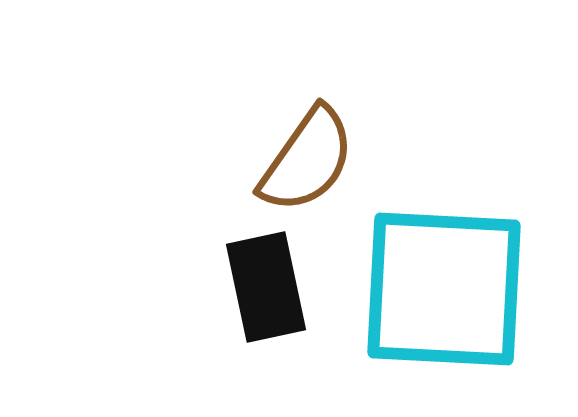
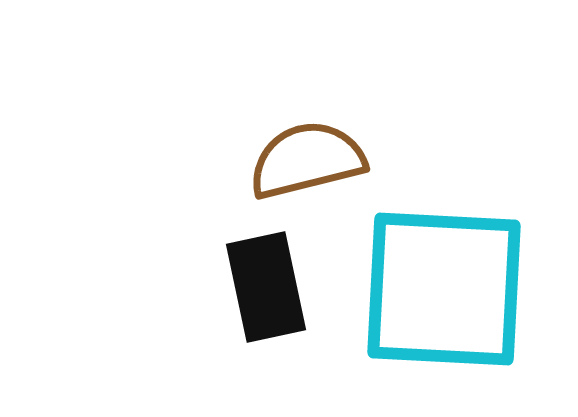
brown semicircle: rotated 139 degrees counterclockwise
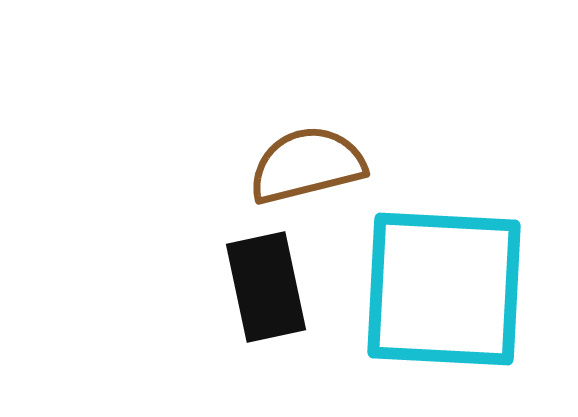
brown semicircle: moved 5 px down
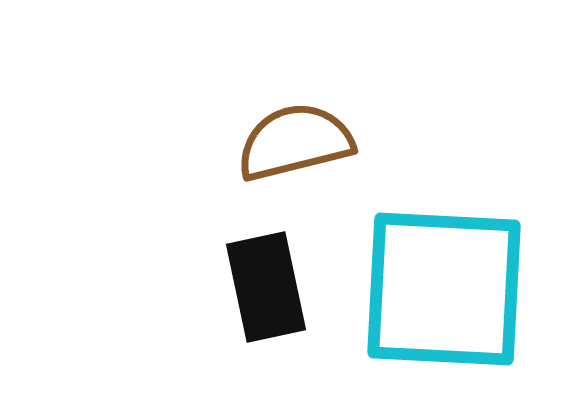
brown semicircle: moved 12 px left, 23 px up
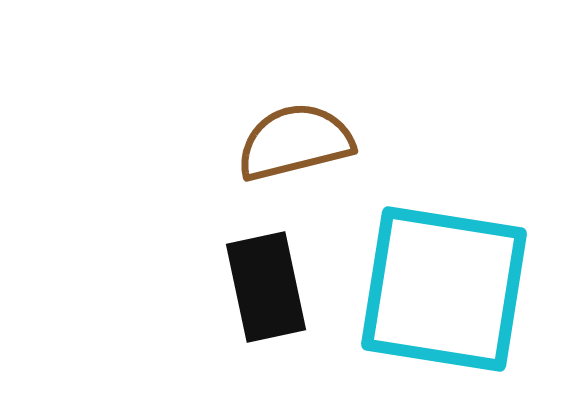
cyan square: rotated 6 degrees clockwise
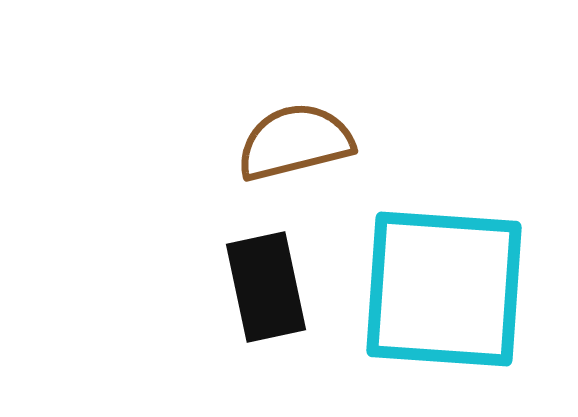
cyan square: rotated 5 degrees counterclockwise
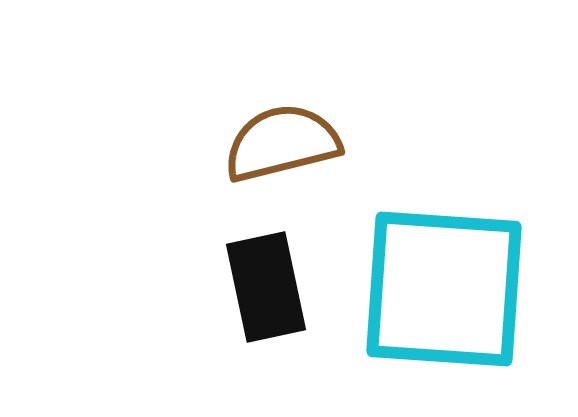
brown semicircle: moved 13 px left, 1 px down
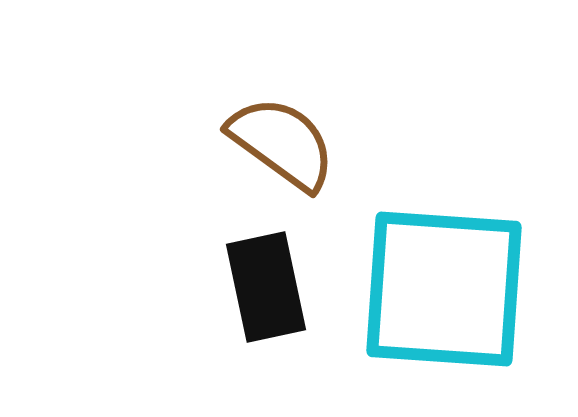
brown semicircle: rotated 50 degrees clockwise
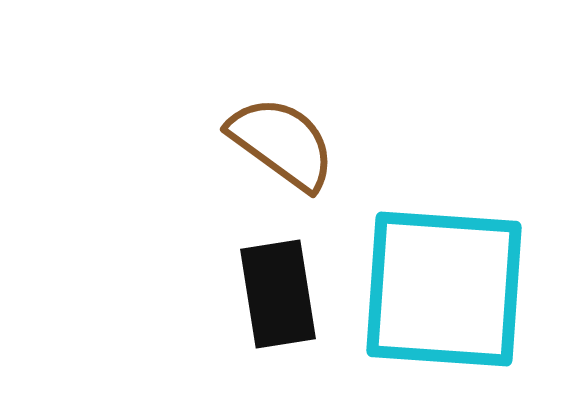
black rectangle: moved 12 px right, 7 px down; rotated 3 degrees clockwise
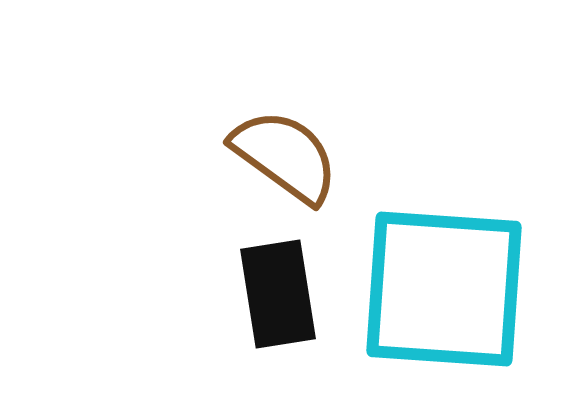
brown semicircle: moved 3 px right, 13 px down
